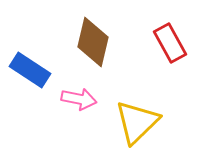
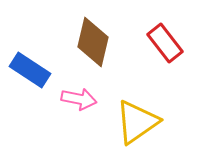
red rectangle: moved 5 px left; rotated 9 degrees counterclockwise
yellow triangle: rotated 9 degrees clockwise
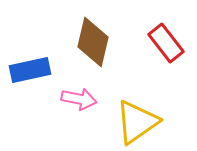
red rectangle: moved 1 px right
blue rectangle: rotated 45 degrees counterclockwise
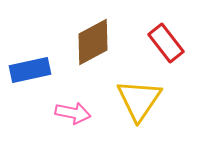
brown diamond: rotated 48 degrees clockwise
pink arrow: moved 6 px left, 14 px down
yellow triangle: moved 2 px right, 22 px up; rotated 21 degrees counterclockwise
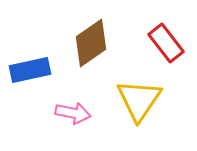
brown diamond: moved 2 px left, 1 px down; rotated 6 degrees counterclockwise
